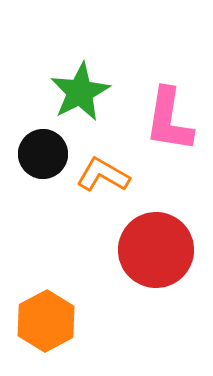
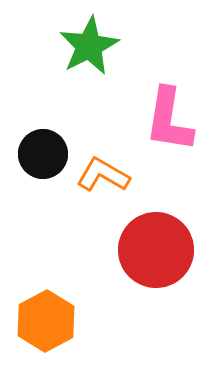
green star: moved 9 px right, 46 px up
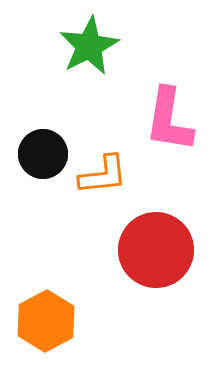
orange L-shape: rotated 144 degrees clockwise
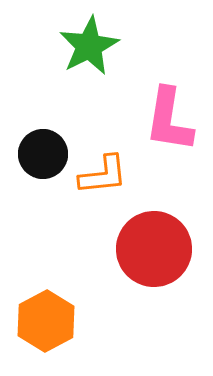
red circle: moved 2 px left, 1 px up
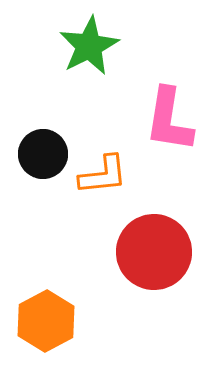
red circle: moved 3 px down
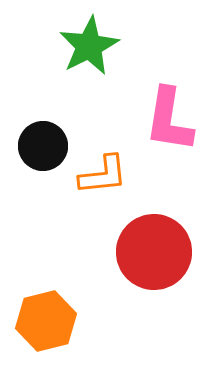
black circle: moved 8 px up
orange hexagon: rotated 14 degrees clockwise
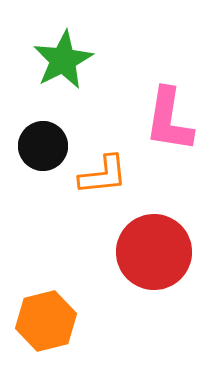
green star: moved 26 px left, 14 px down
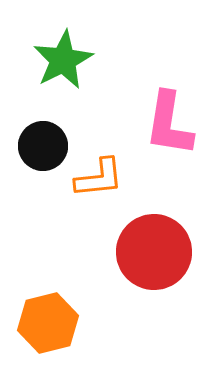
pink L-shape: moved 4 px down
orange L-shape: moved 4 px left, 3 px down
orange hexagon: moved 2 px right, 2 px down
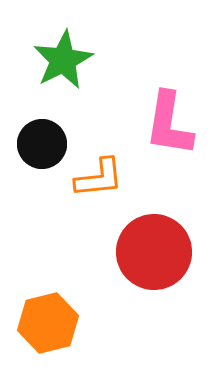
black circle: moved 1 px left, 2 px up
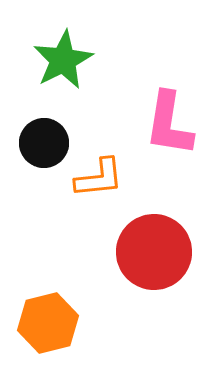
black circle: moved 2 px right, 1 px up
